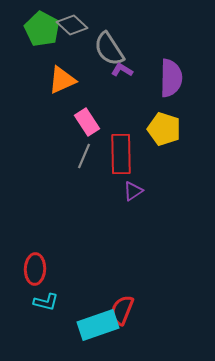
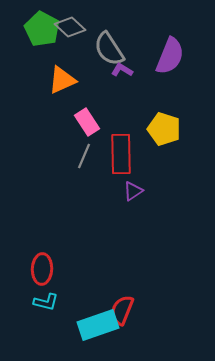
gray diamond: moved 2 px left, 2 px down
purple semicircle: moved 1 px left, 22 px up; rotated 21 degrees clockwise
red ellipse: moved 7 px right
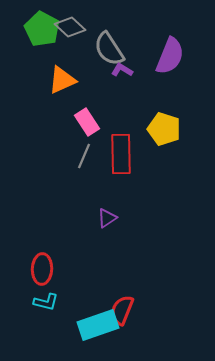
purple triangle: moved 26 px left, 27 px down
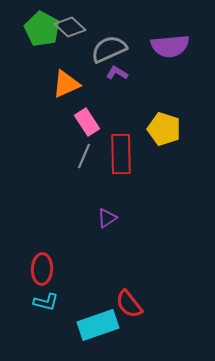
gray semicircle: rotated 99 degrees clockwise
purple semicircle: moved 10 px up; rotated 63 degrees clockwise
purple L-shape: moved 5 px left, 3 px down
orange triangle: moved 4 px right, 4 px down
red semicircle: moved 7 px right, 6 px up; rotated 60 degrees counterclockwise
